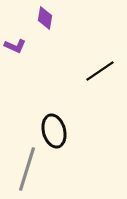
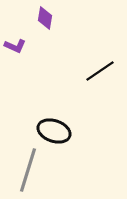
black ellipse: rotated 56 degrees counterclockwise
gray line: moved 1 px right, 1 px down
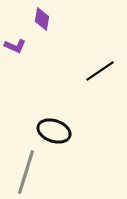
purple diamond: moved 3 px left, 1 px down
gray line: moved 2 px left, 2 px down
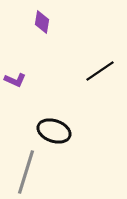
purple diamond: moved 3 px down
purple L-shape: moved 34 px down
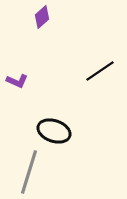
purple diamond: moved 5 px up; rotated 40 degrees clockwise
purple L-shape: moved 2 px right, 1 px down
gray line: moved 3 px right
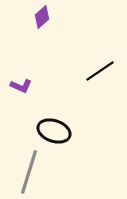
purple L-shape: moved 4 px right, 5 px down
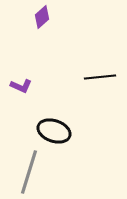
black line: moved 6 px down; rotated 28 degrees clockwise
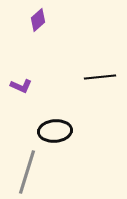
purple diamond: moved 4 px left, 3 px down
black ellipse: moved 1 px right; rotated 24 degrees counterclockwise
gray line: moved 2 px left
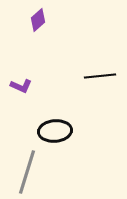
black line: moved 1 px up
